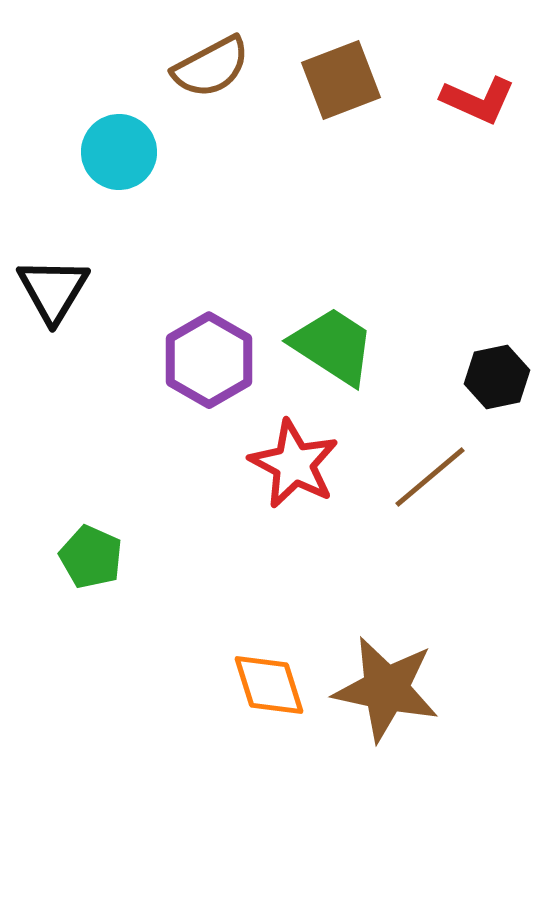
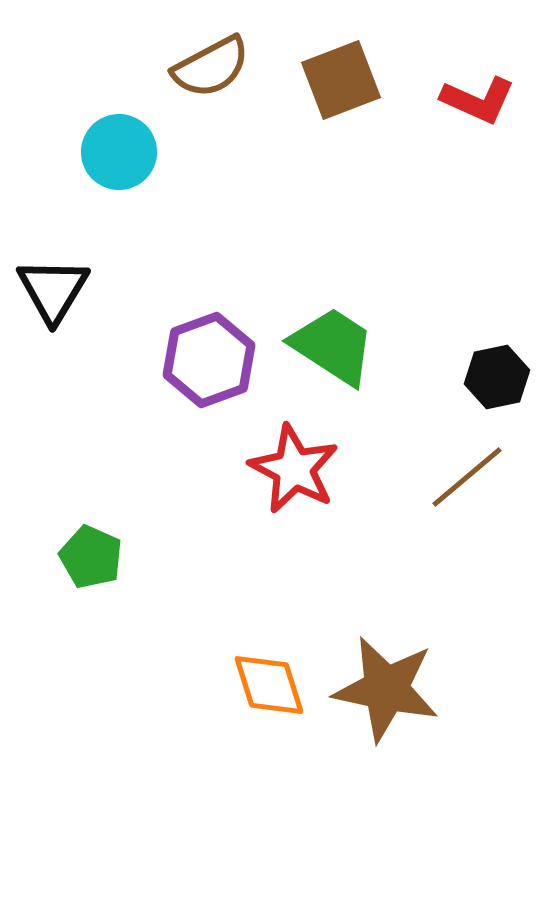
purple hexagon: rotated 10 degrees clockwise
red star: moved 5 px down
brown line: moved 37 px right
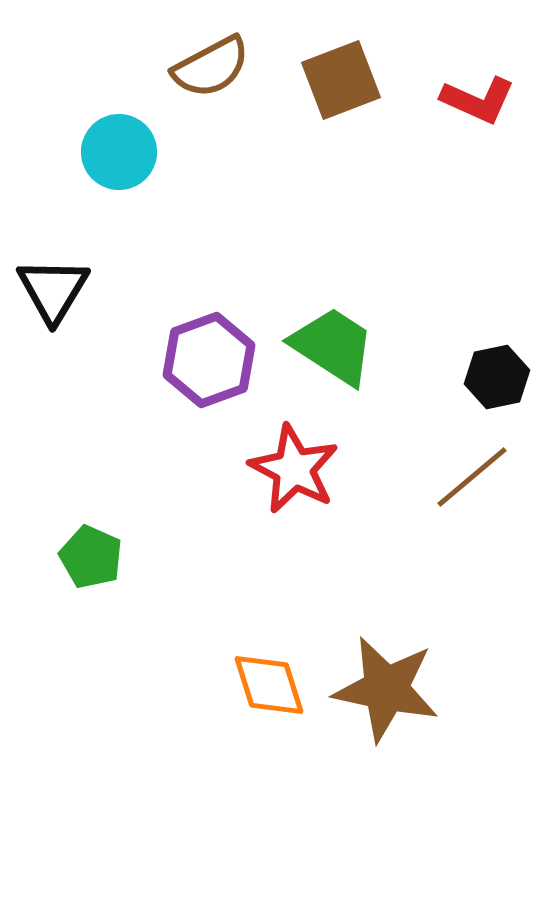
brown line: moved 5 px right
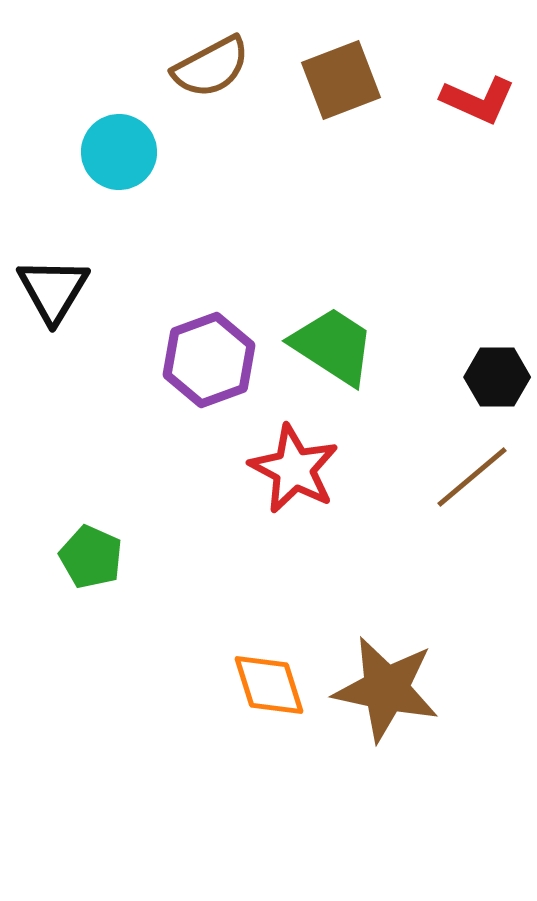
black hexagon: rotated 12 degrees clockwise
